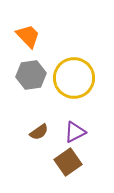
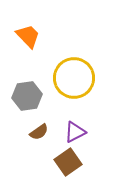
gray hexagon: moved 4 px left, 21 px down
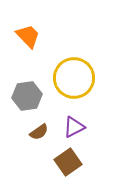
purple triangle: moved 1 px left, 5 px up
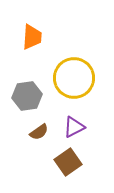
orange trapezoid: moved 4 px right, 1 px down; rotated 48 degrees clockwise
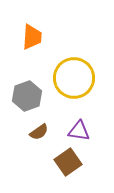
gray hexagon: rotated 12 degrees counterclockwise
purple triangle: moved 5 px right, 4 px down; rotated 35 degrees clockwise
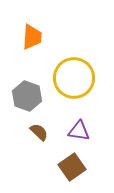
gray hexagon: rotated 20 degrees counterclockwise
brown semicircle: rotated 102 degrees counterclockwise
brown square: moved 4 px right, 5 px down
